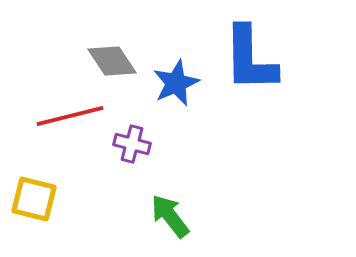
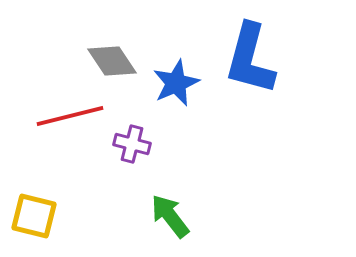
blue L-shape: rotated 16 degrees clockwise
yellow square: moved 17 px down
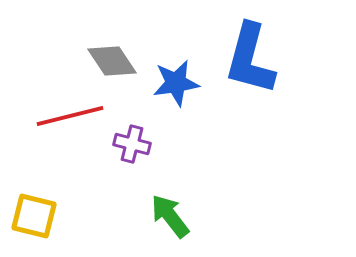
blue star: rotated 15 degrees clockwise
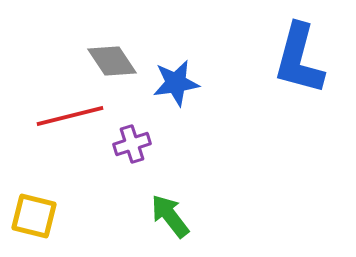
blue L-shape: moved 49 px right
purple cross: rotated 33 degrees counterclockwise
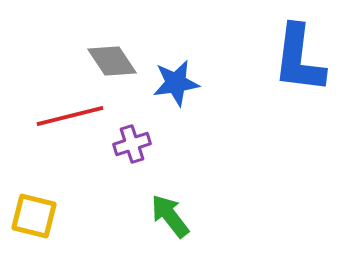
blue L-shape: rotated 8 degrees counterclockwise
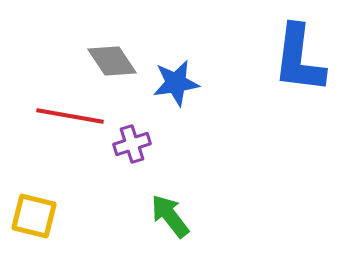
red line: rotated 24 degrees clockwise
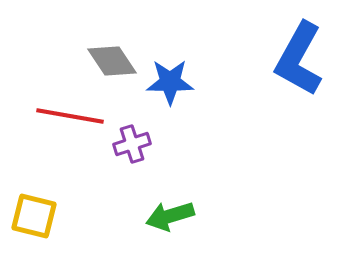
blue L-shape: rotated 22 degrees clockwise
blue star: moved 6 px left, 1 px up; rotated 9 degrees clockwise
green arrow: rotated 69 degrees counterclockwise
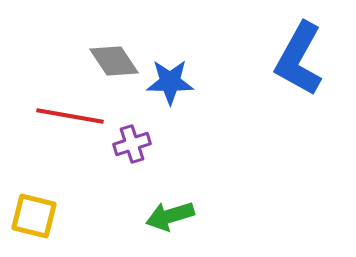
gray diamond: moved 2 px right
